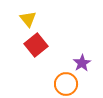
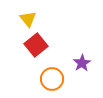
orange circle: moved 14 px left, 5 px up
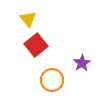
orange circle: moved 1 px down
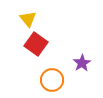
red square: moved 1 px up; rotated 15 degrees counterclockwise
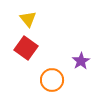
red square: moved 10 px left, 4 px down
purple star: moved 1 px left, 2 px up
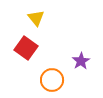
yellow triangle: moved 8 px right, 1 px up
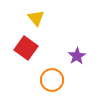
purple star: moved 4 px left, 5 px up
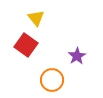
red square: moved 3 px up
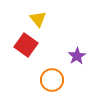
yellow triangle: moved 2 px right, 1 px down
